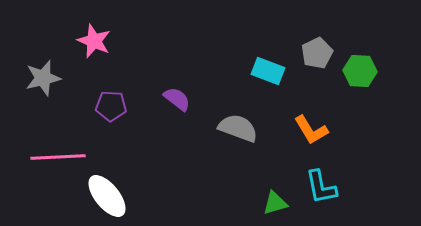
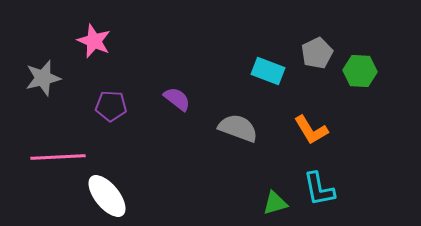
cyan L-shape: moved 2 px left, 2 px down
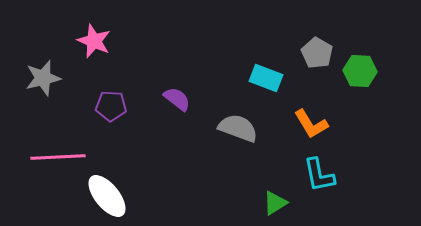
gray pentagon: rotated 16 degrees counterclockwise
cyan rectangle: moved 2 px left, 7 px down
orange L-shape: moved 6 px up
cyan L-shape: moved 14 px up
green triangle: rotated 16 degrees counterclockwise
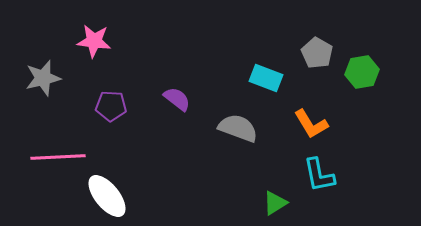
pink star: rotated 16 degrees counterclockwise
green hexagon: moved 2 px right, 1 px down; rotated 12 degrees counterclockwise
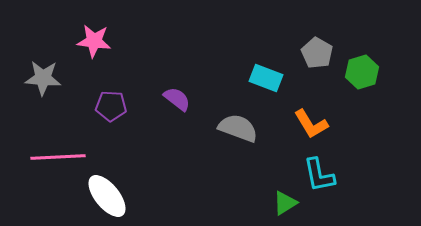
green hexagon: rotated 8 degrees counterclockwise
gray star: rotated 18 degrees clockwise
green triangle: moved 10 px right
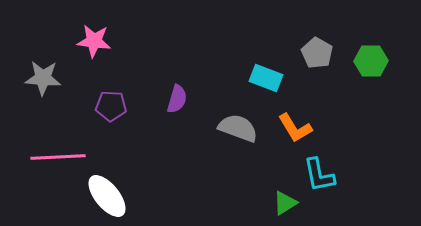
green hexagon: moved 9 px right, 11 px up; rotated 16 degrees clockwise
purple semicircle: rotated 68 degrees clockwise
orange L-shape: moved 16 px left, 4 px down
